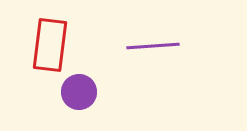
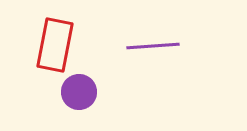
red rectangle: moved 5 px right; rotated 4 degrees clockwise
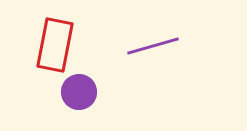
purple line: rotated 12 degrees counterclockwise
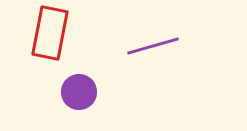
red rectangle: moved 5 px left, 12 px up
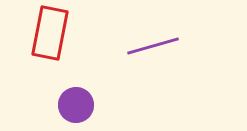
purple circle: moved 3 px left, 13 px down
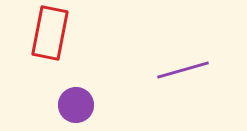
purple line: moved 30 px right, 24 px down
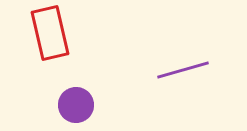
red rectangle: rotated 24 degrees counterclockwise
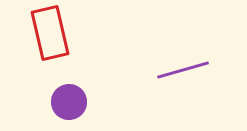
purple circle: moved 7 px left, 3 px up
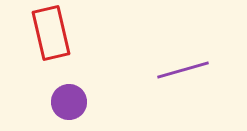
red rectangle: moved 1 px right
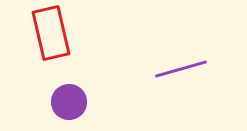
purple line: moved 2 px left, 1 px up
